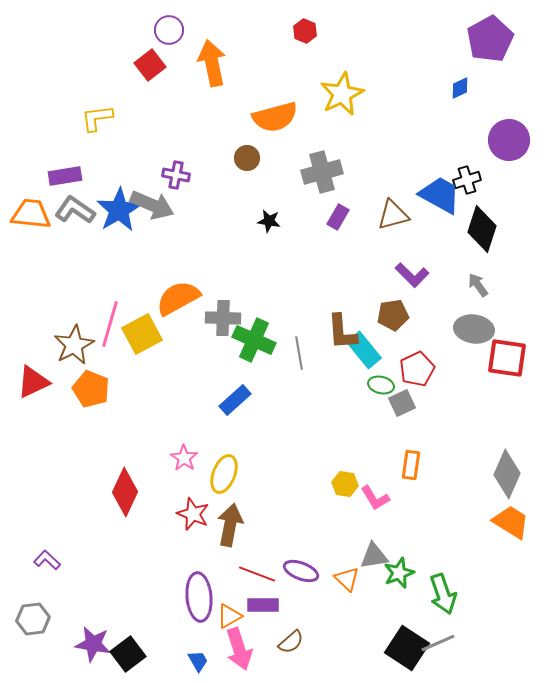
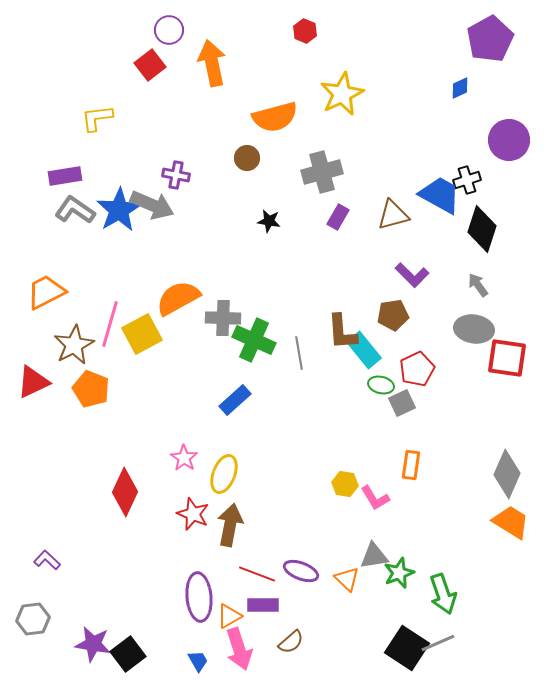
orange trapezoid at (31, 214): moved 15 px right, 78 px down; rotated 33 degrees counterclockwise
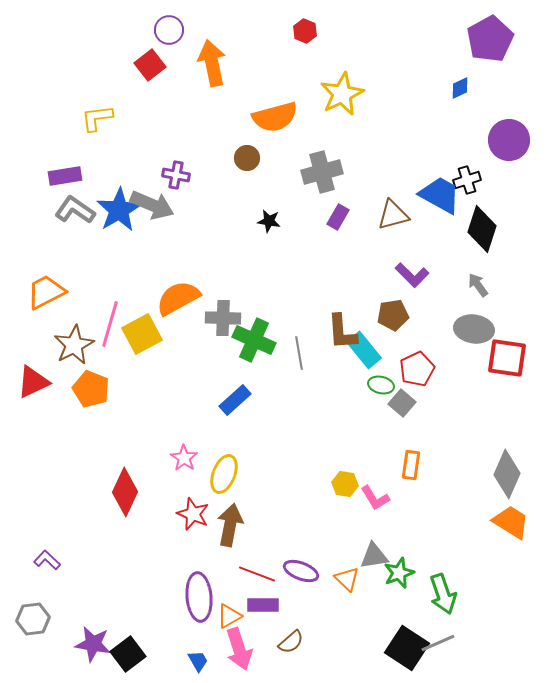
gray square at (402, 403): rotated 24 degrees counterclockwise
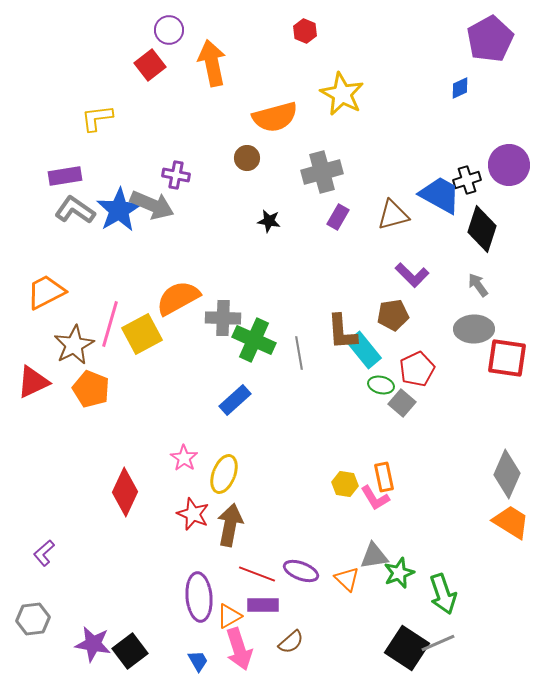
yellow star at (342, 94): rotated 18 degrees counterclockwise
purple circle at (509, 140): moved 25 px down
gray ellipse at (474, 329): rotated 9 degrees counterclockwise
orange rectangle at (411, 465): moved 27 px left, 12 px down; rotated 20 degrees counterclockwise
purple L-shape at (47, 560): moved 3 px left, 7 px up; rotated 84 degrees counterclockwise
black square at (128, 654): moved 2 px right, 3 px up
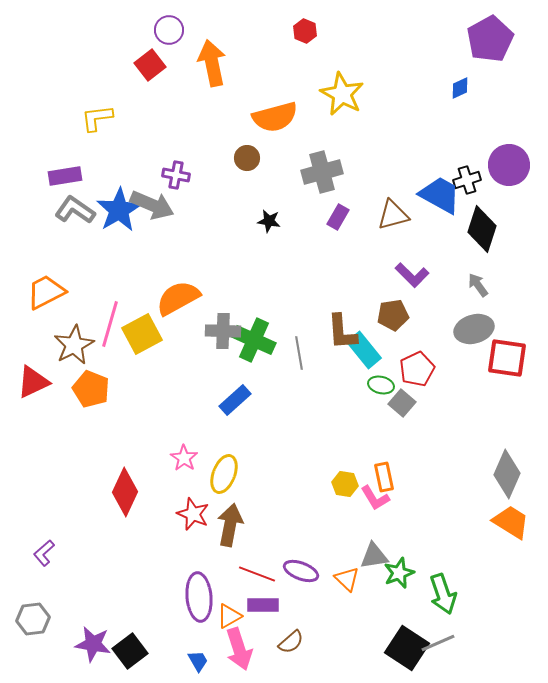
gray cross at (223, 318): moved 13 px down
gray ellipse at (474, 329): rotated 15 degrees counterclockwise
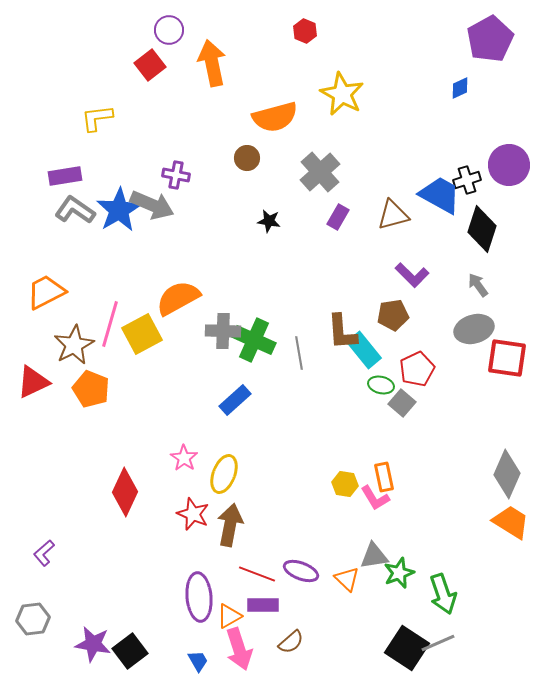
gray cross at (322, 172): moved 2 px left; rotated 27 degrees counterclockwise
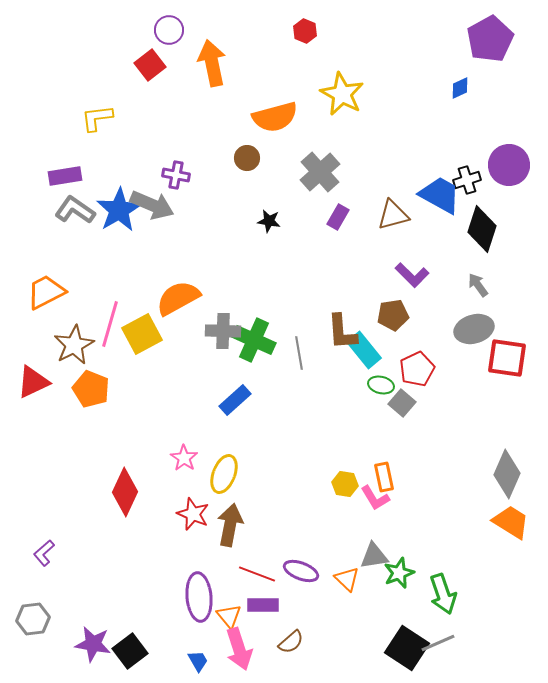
orange triangle at (229, 616): rotated 40 degrees counterclockwise
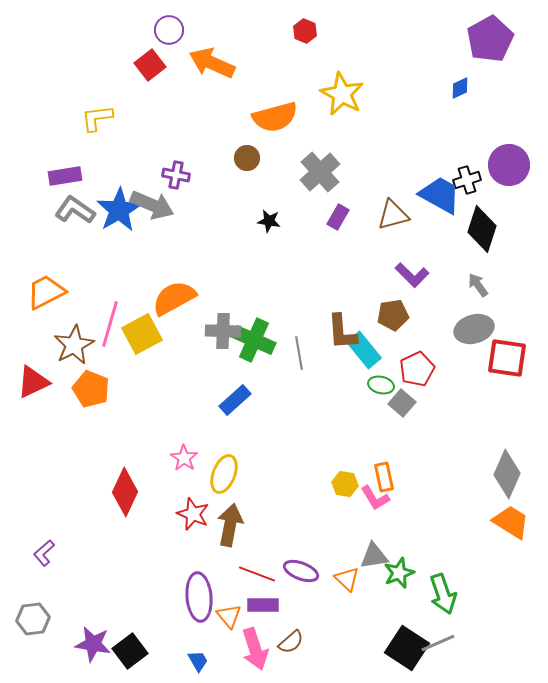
orange arrow at (212, 63): rotated 54 degrees counterclockwise
orange semicircle at (178, 298): moved 4 px left
pink arrow at (239, 649): moved 16 px right
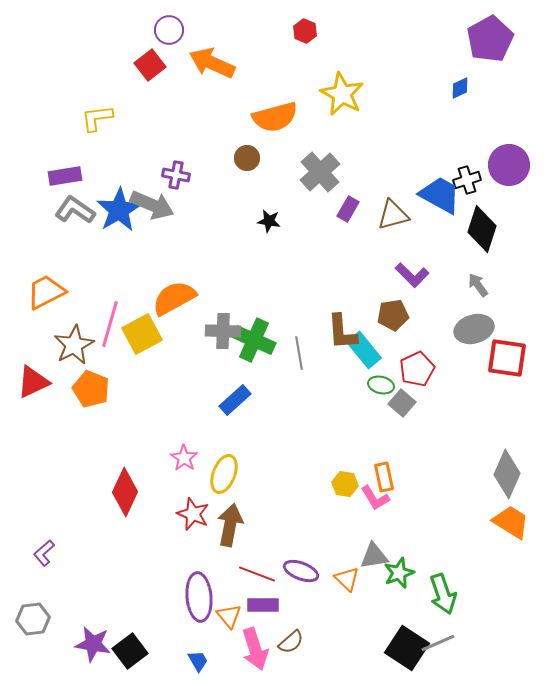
purple rectangle at (338, 217): moved 10 px right, 8 px up
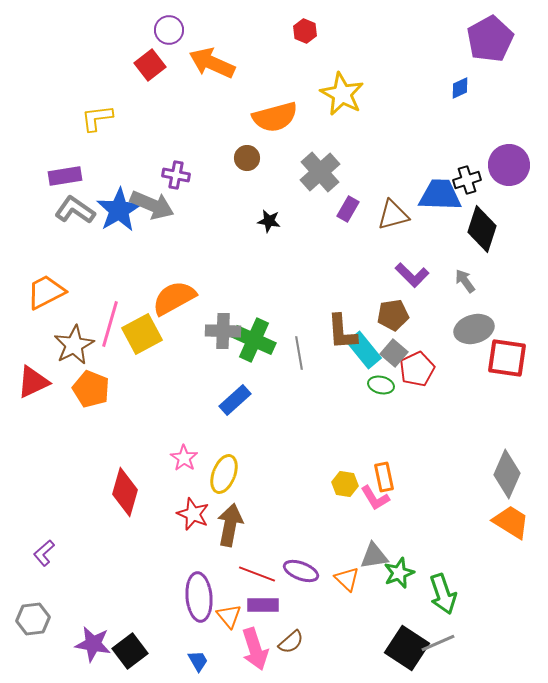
blue trapezoid at (440, 195): rotated 27 degrees counterclockwise
gray arrow at (478, 285): moved 13 px left, 4 px up
gray square at (402, 403): moved 8 px left, 50 px up
red diamond at (125, 492): rotated 9 degrees counterclockwise
